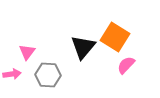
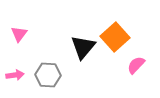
orange square: rotated 16 degrees clockwise
pink triangle: moved 8 px left, 18 px up
pink semicircle: moved 10 px right
pink arrow: moved 3 px right, 1 px down
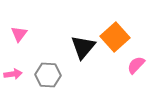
pink arrow: moved 2 px left, 1 px up
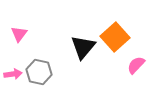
gray hexagon: moved 9 px left, 3 px up; rotated 10 degrees clockwise
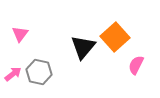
pink triangle: moved 1 px right
pink semicircle: rotated 18 degrees counterclockwise
pink arrow: rotated 30 degrees counterclockwise
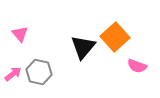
pink triangle: rotated 18 degrees counterclockwise
pink semicircle: moved 1 px right, 1 px down; rotated 96 degrees counterclockwise
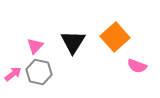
pink triangle: moved 15 px right, 12 px down; rotated 24 degrees clockwise
black triangle: moved 10 px left, 5 px up; rotated 8 degrees counterclockwise
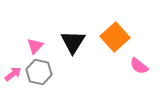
pink semicircle: moved 2 px right; rotated 18 degrees clockwise
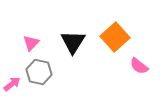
pink triangle: moved 4 px left, 3 px up
pink arrow: moved 1 px left, 10 px down
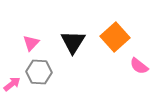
gray hexagon: rotated 10 degrees counterclockwise
